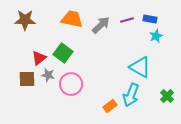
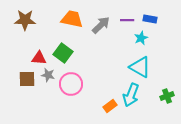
purple line: rotated 16 degrees clockwise
cyan star: moved 15 px left, 2 px down
red triangle: rotated 42 degrees clockwise
green cross: rotated 24 degrees clockwise
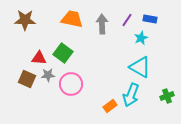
purple line: rotated 56 degrees counterclockwise
gray arrow: moved 1 px right, 1 px up; rotated 48 degrees counterclockwise
gray star: rotated 16 degrees counterclockwise
brown square: rotated 24 degrees clockwise
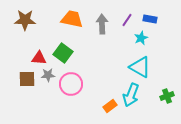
brown square: rotated 24 degrees counterclockwise
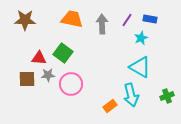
cyan arrow: rotated 35 degrees counterclockwise
